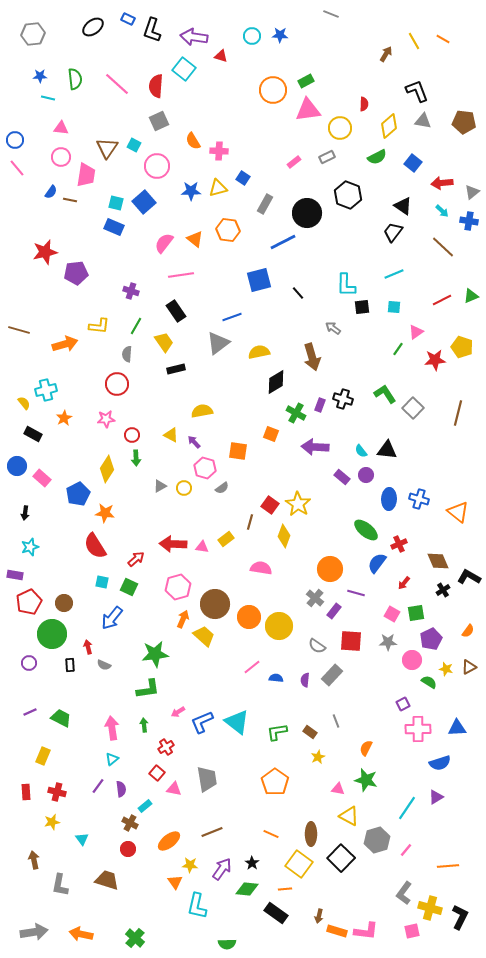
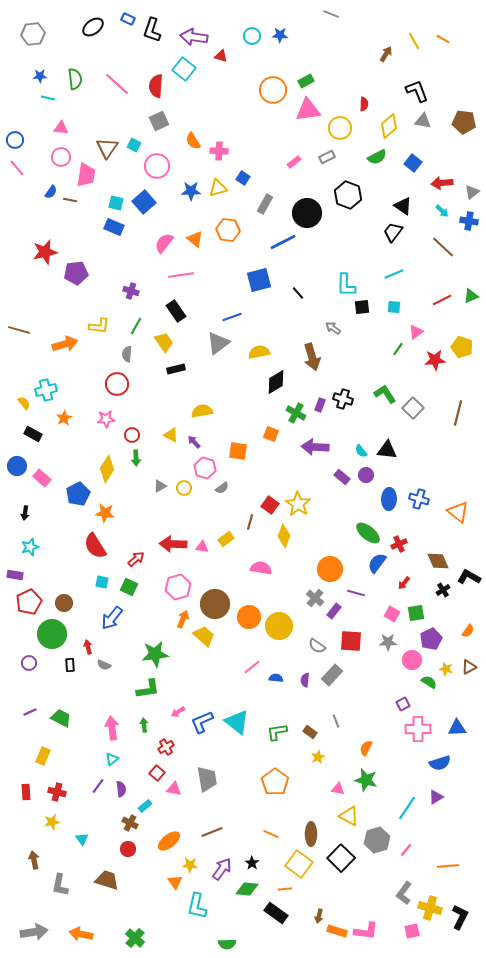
green ellipse at (366, 530): moved 2 px right, 3 px down
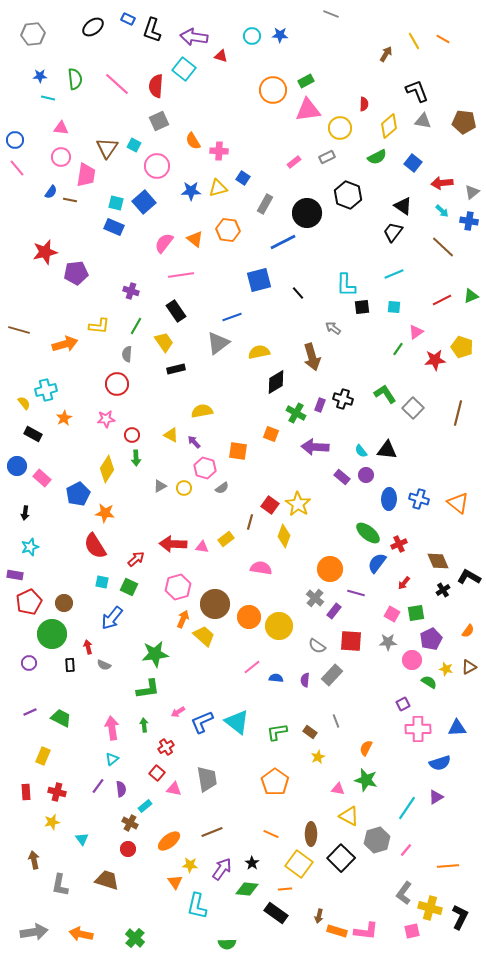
orange triangle at (458, 512): moved 9 px up
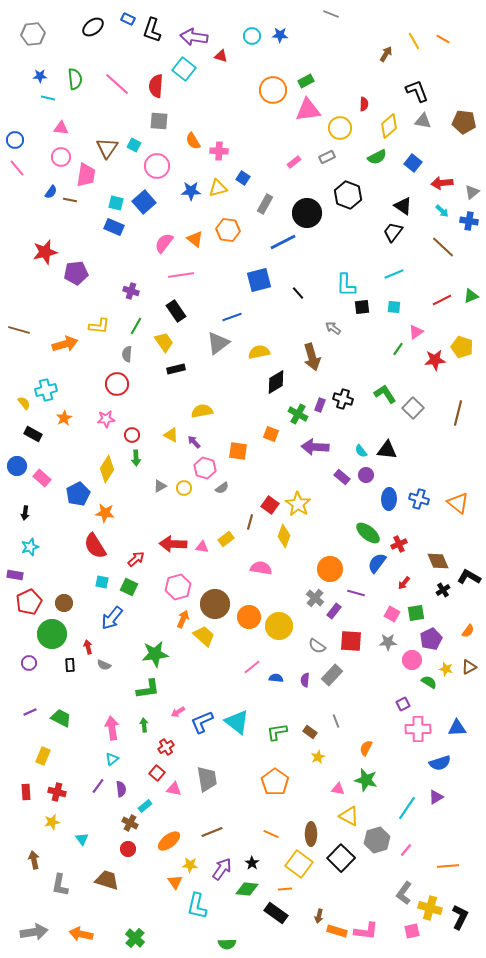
gray square at (159, 121): rotated 30 degrees clockwise
green cross at (296, 413): moved 2 px right, 1 px down
